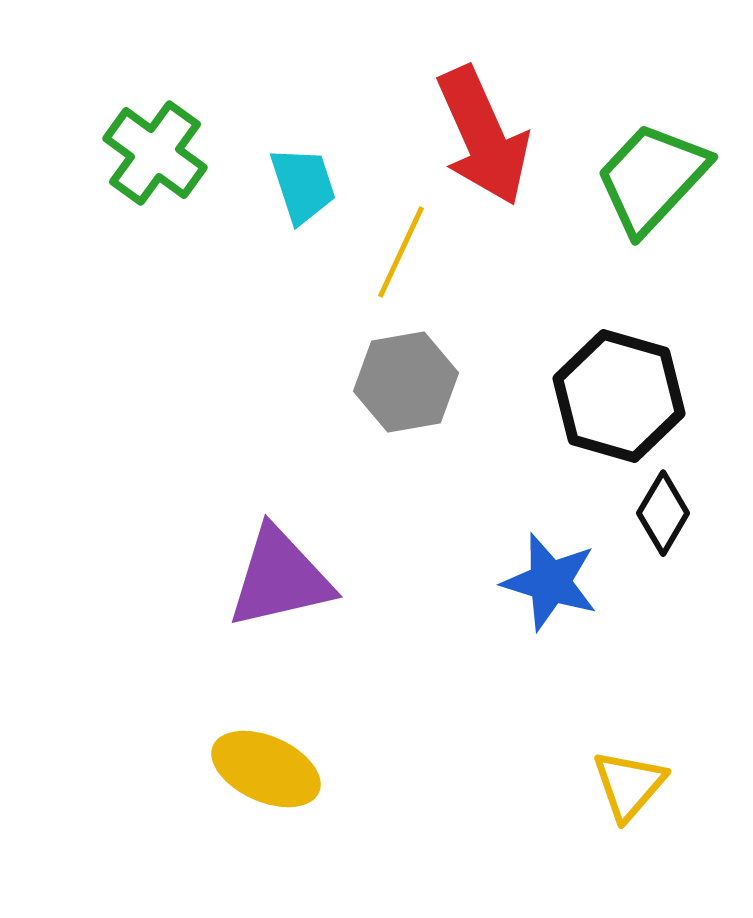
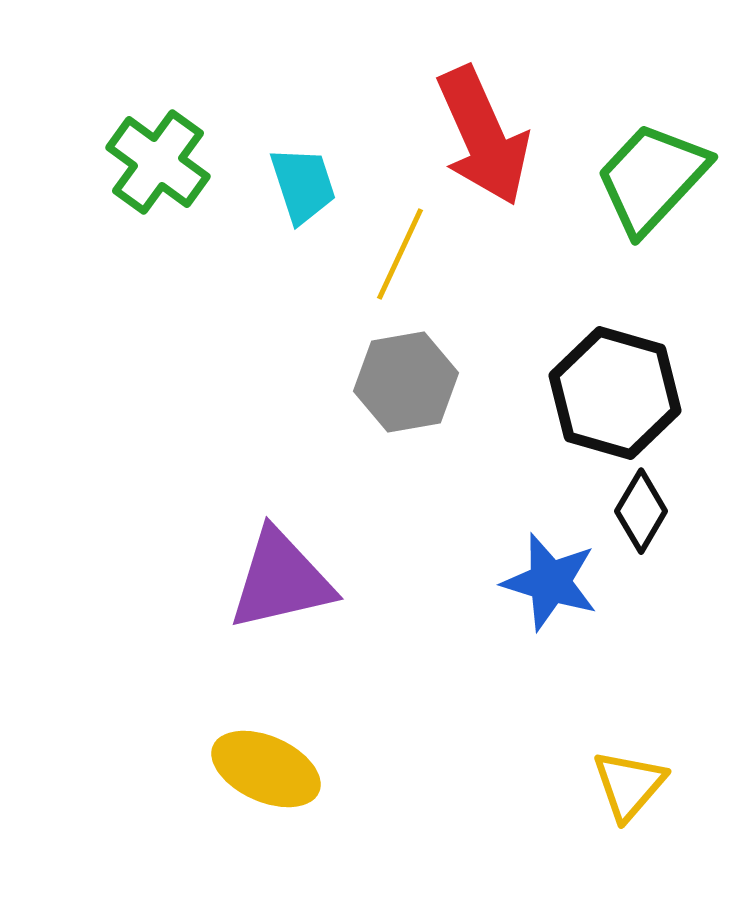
green cross: moved 3 px right, 9 px down
yellow line: moved 1 px left, 2 px down
black hexagon: moved 4 px left, 3 px up
black diamond: moved 22 px left, 2 px up
purple triangle: moved 1 px right, 2 px down
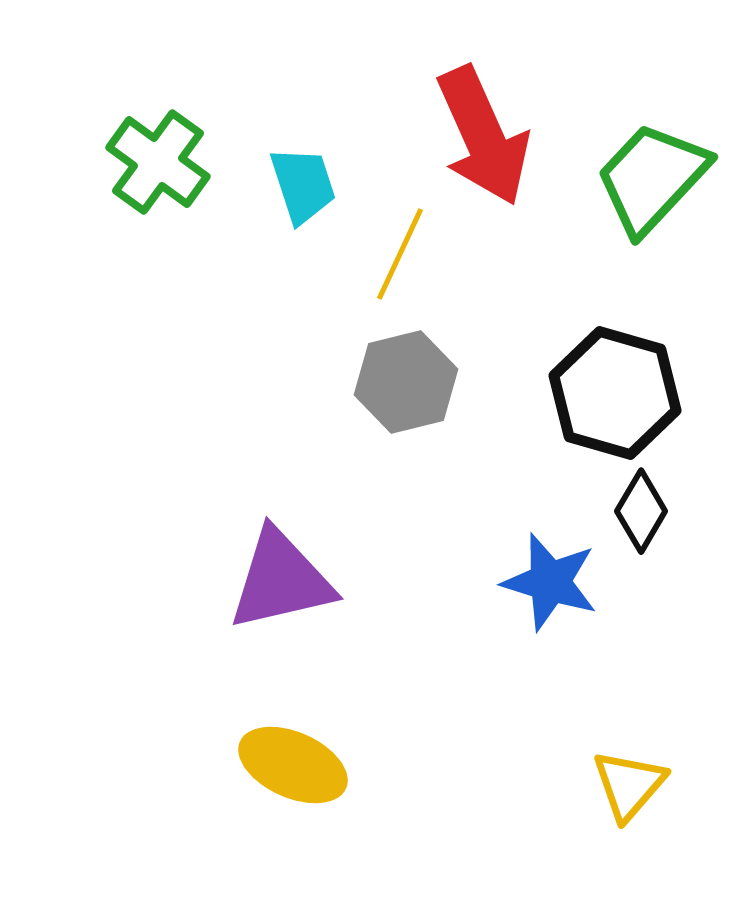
gray hexagon: rotated 4 degrees counterclockwise
yellow ellipse: moved 27 px right, 4 px up
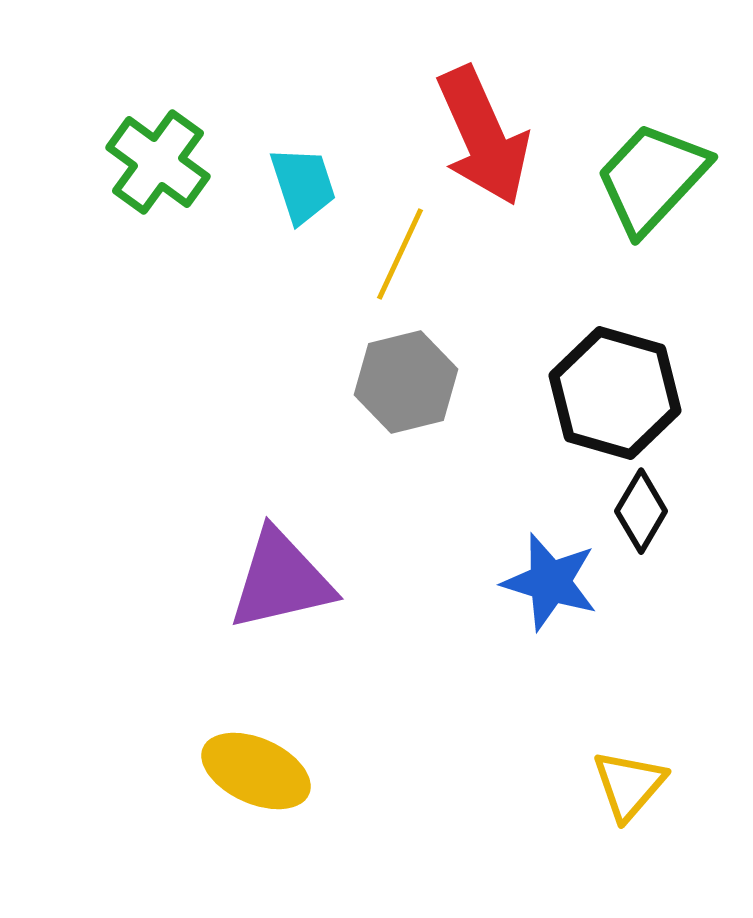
yellow ellipse: moved 37 px left, 6 px down
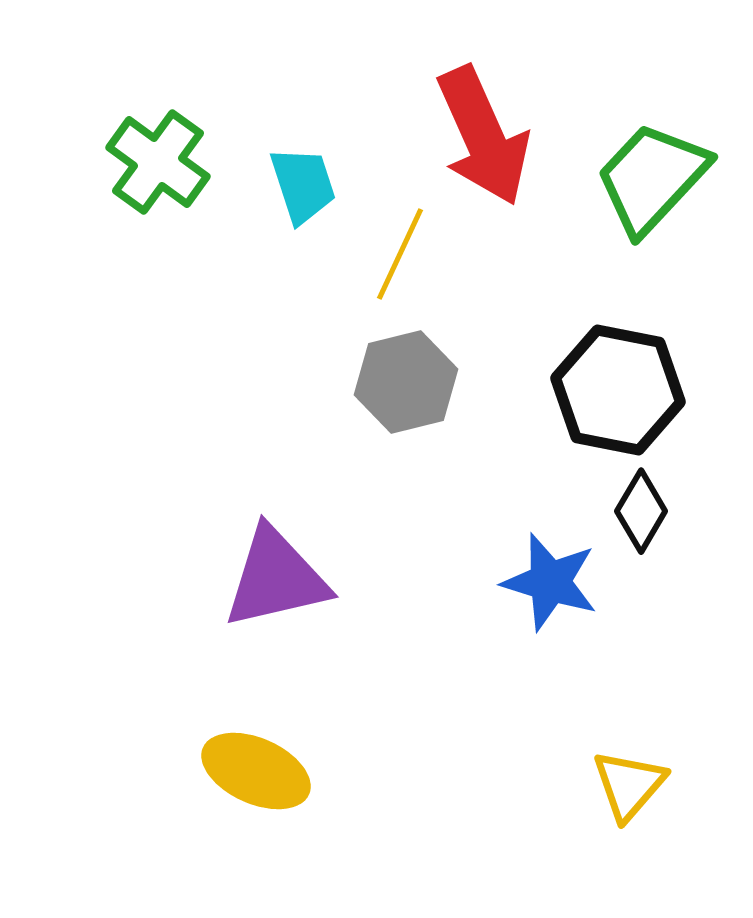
black hexagon: moved 3 px right, 3 px up; rotated 5 degrees counterclockwise
purple triangle: moved 5 px left, 2 px up
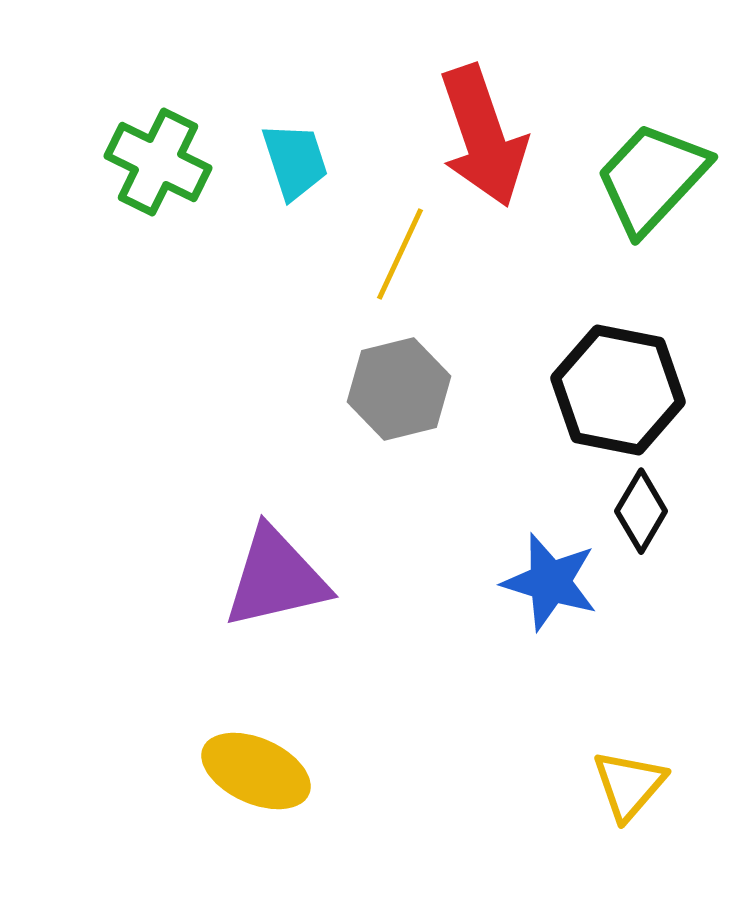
red arrow: rotated 5 degrees clockwise
green cross: rotated 10 degrees counterclockwise
cyan trapezoid: moved 8 px left, 24 px up
gray hexagon: moved 7 px left, 7 px down
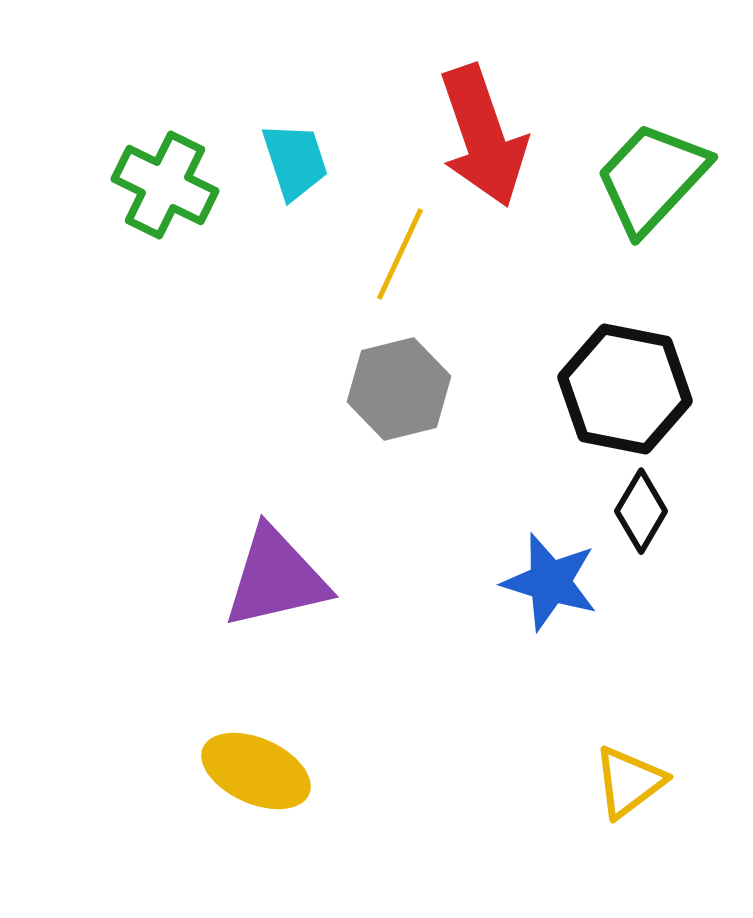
green cross: moved 7 px right, 23 px down
black hexagon: moved 7 px right, 1 px up
yellow triangle: moved 3 px up; rotated 12 degrees clockwise
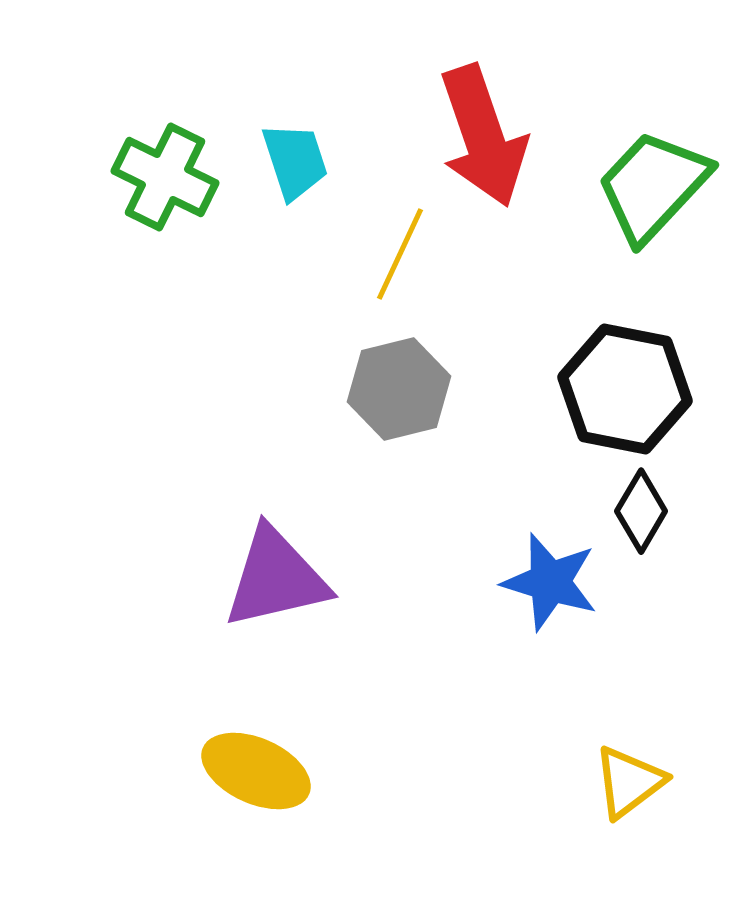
green trapezoid: moved 1 px right, 8 px down
green cross: moved 8 px up
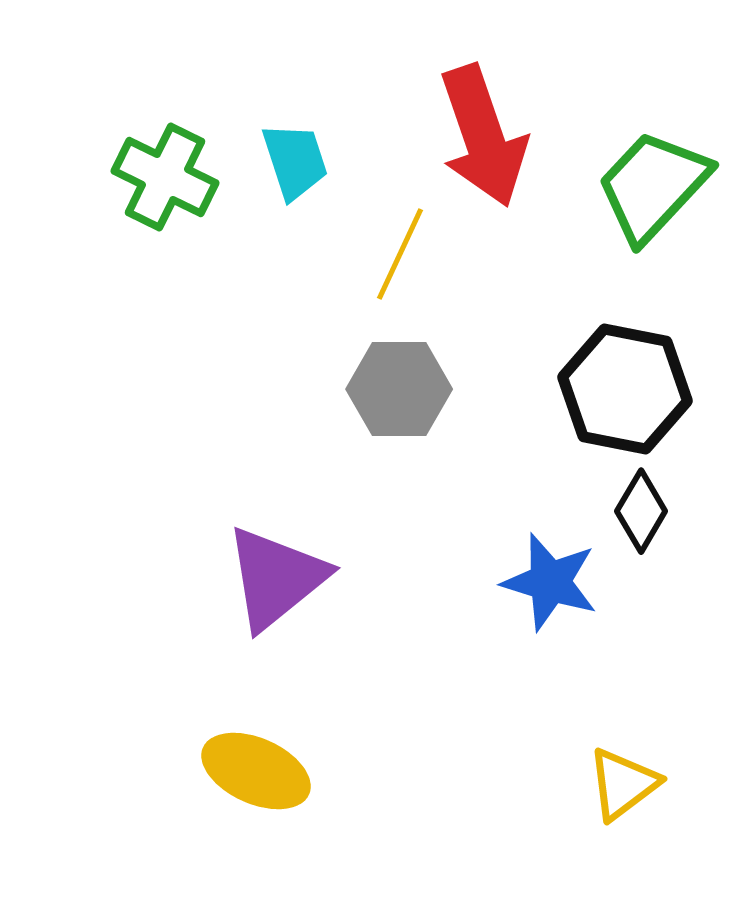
gray hexagon: rotated 14 degrees clockwise
purple triangle: rotated 26 degrees counterclockwise
yellow triangle: moved 6 px left, 2 px down
